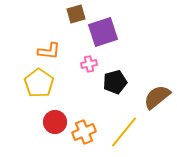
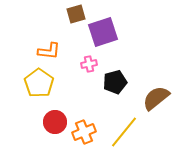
brown semicircle: moved 1 px left, 1 px down
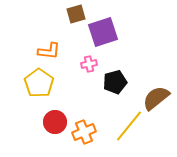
yellow line: moved 5 px right, 6 px up
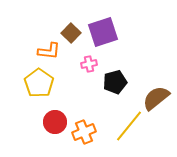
brown square: moved 5 px left, 19 px down; rotated 30 degrees counterclockwise
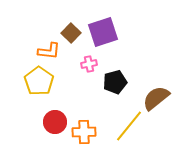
yellow pentagon: moved 2 px up
orange cross: rotated 20 degrees clockwise
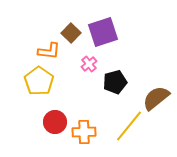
pink cross: rotated 28 degrees counterclockwise
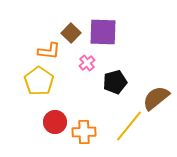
purple square: rotated 20 degrees clockwise
pink cross: moved 2 px left, 1 px up
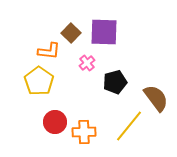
purple square: moved 1 px right
brown semicircle: rotated 92 degrees clockwise
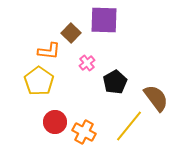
purple square: moved 12 px up
black pentagon: rotated 15 degrees counterclockwise
orange cross: rotated 30 degrees clockwise
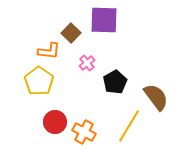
brown semicircle: moved 1 px up
yellow line: rotated 8 degrees counterclockwise
